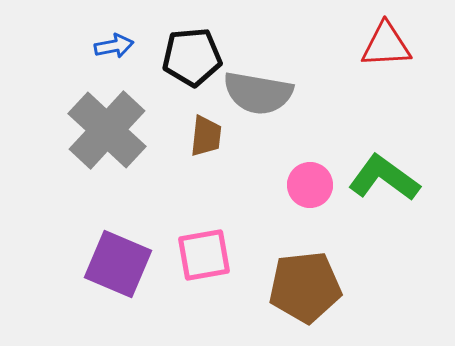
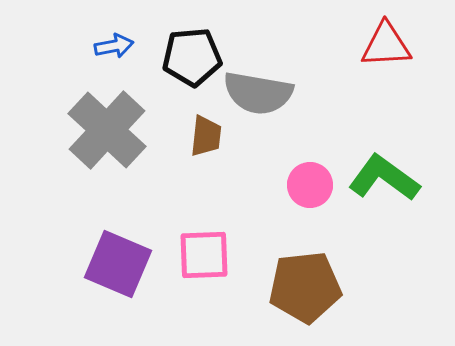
pink square: rotated 8 degrees clockwise
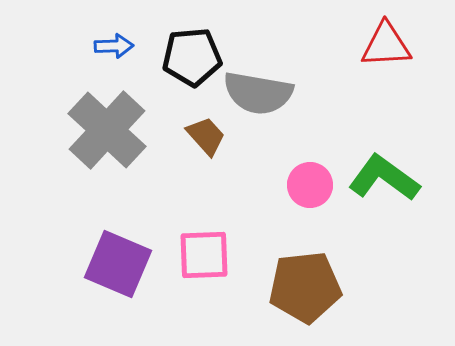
blue arrow: rotated 9 degrees clockwise
brown trapezoid: rotated 48 degrees counterclockwise
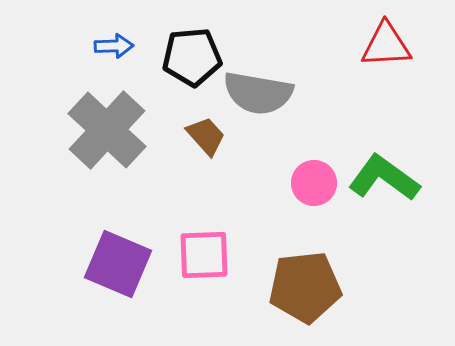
pink circle: moved 4 px right, 2 px up
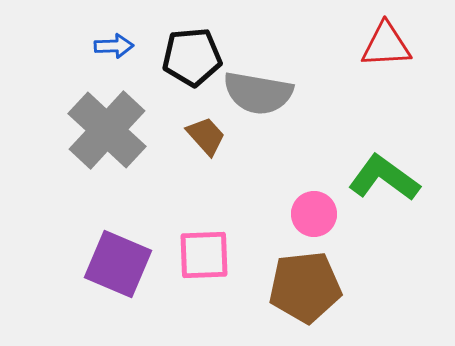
pink circle: moved 31 px down
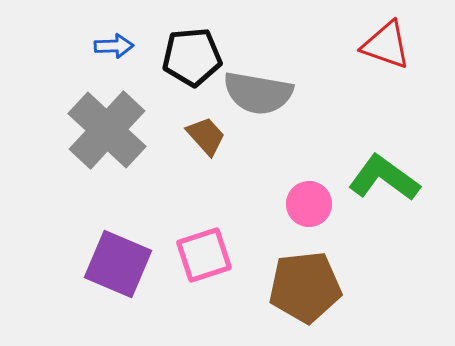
red triangle: rotated 22 degrees clockwise
pink circle: moved 5 px left, 10 px up
pink square: rotated 16 degrees counterclockwise
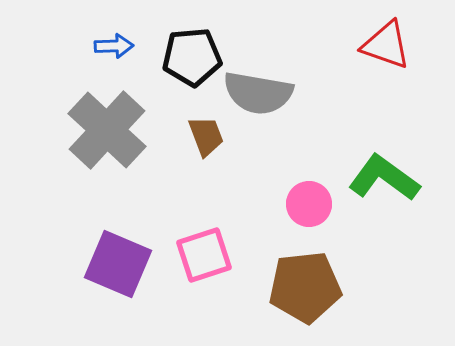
brown trapezoid: rotated 21 degrees clockwise
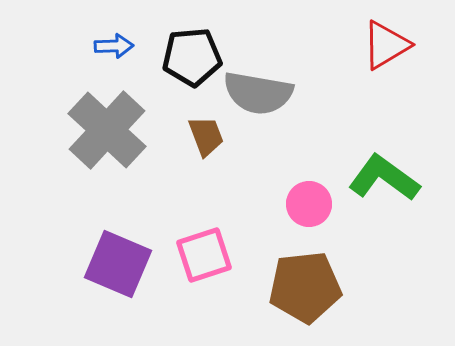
red triangle: rotated 50 degrees counterclockwise
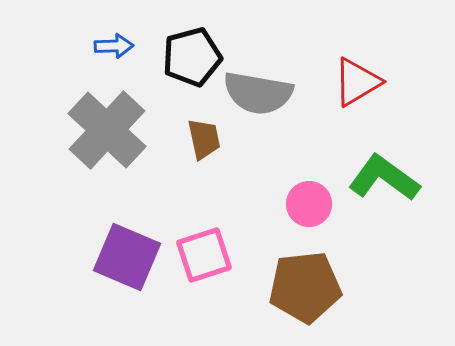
red triangle: moved 29 px left, 37 px down
black pentagon: rotated 10 degrees counterclockwise
brown trapezoid: moved 2 px left, 3 px down; rotated 9 degrees clockwise
purple square: moved 9 px right, 7 px up
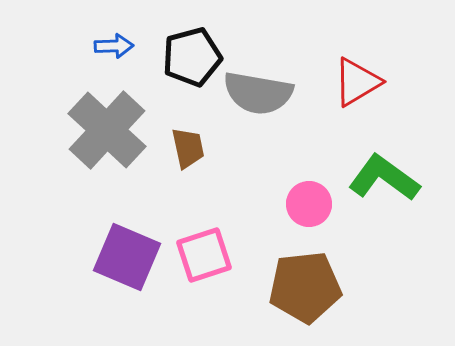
brown trapezoid: moved 16 px left, 9 px down
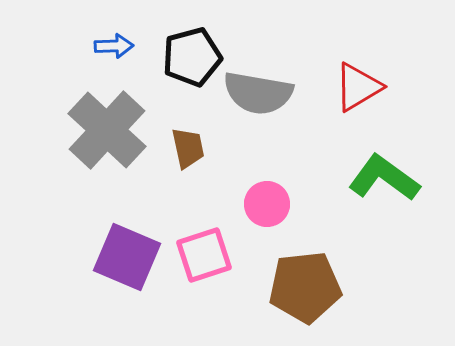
red triangle: moved 1 px right, 5 px down
pink circle: moved 42 px left
